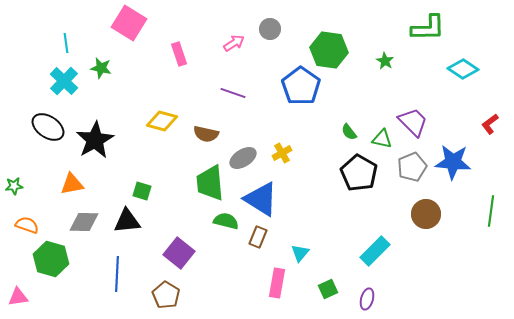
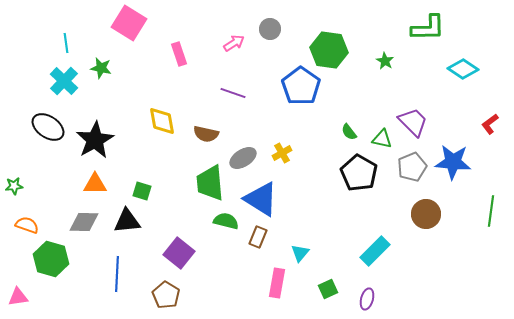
yellow diamond at (162, 121): rotated 64 degrees clockwise
orange triangle at (72, 184): moved 23 px right; rotated 10 degrees clockwise
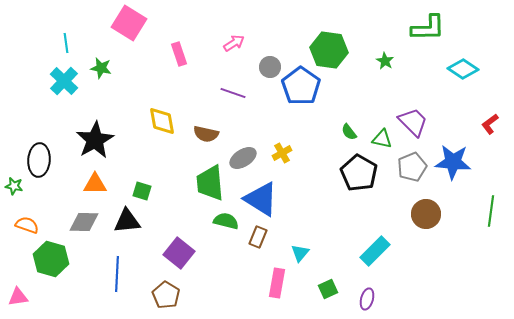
gray circle at (270, 29): moved 38 px down
black ellipse at (48, 127): moved 9 px left, 33 px down; rotated 60 degrees clockwise
green star at (14, 186): rotated 18 degrees clockwise
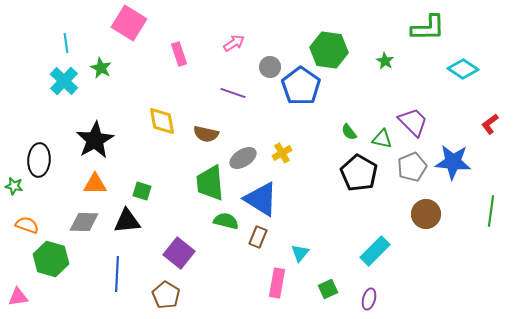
green star at (101, 68): rotated 15 degrees clockwise
purple ellipse at (367, 299): moved 2 px right
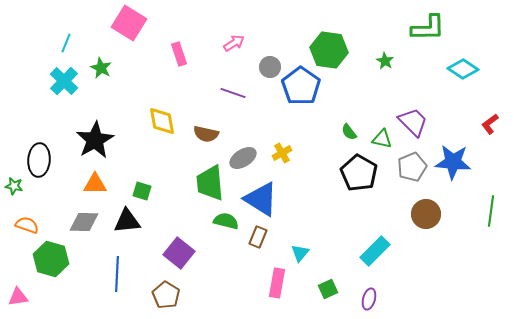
cyan line at (66, 43): rotated 30 degrees clockwise
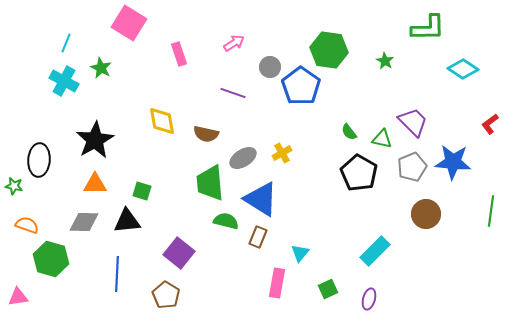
cyan cross at (64, 81): rotated 16 degrees counterclockwise
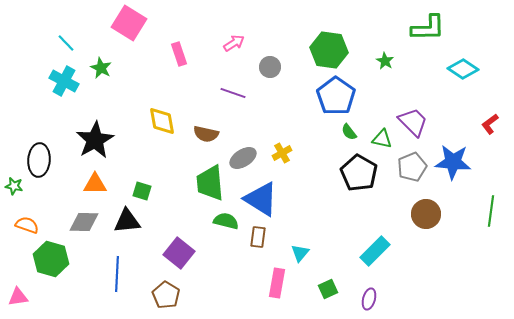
cyan line at (66, 43): rotated 66 degrees counterclockwise
blue pentagon at (301, 86): moved 35 px right, 10 px down
brown rectangle at (258, 237): rotated 15 degrees counterclockwise
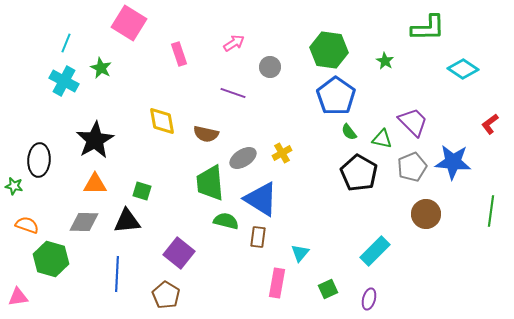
cyan line at (66, 43): rotated 66 degrees clockwise
